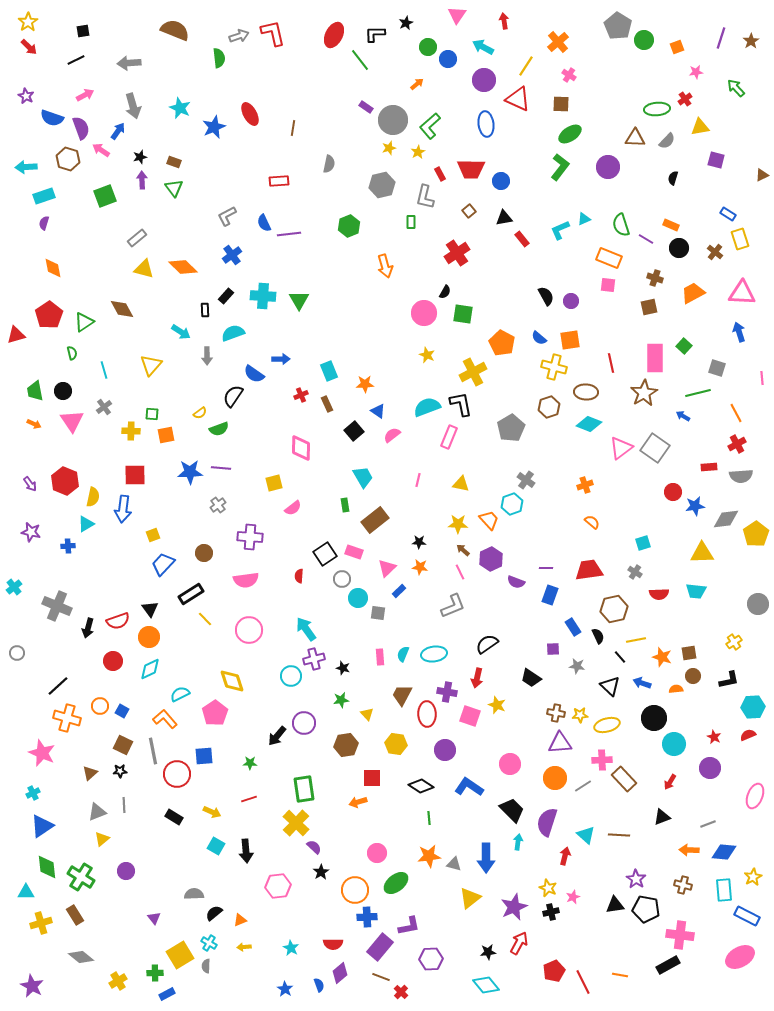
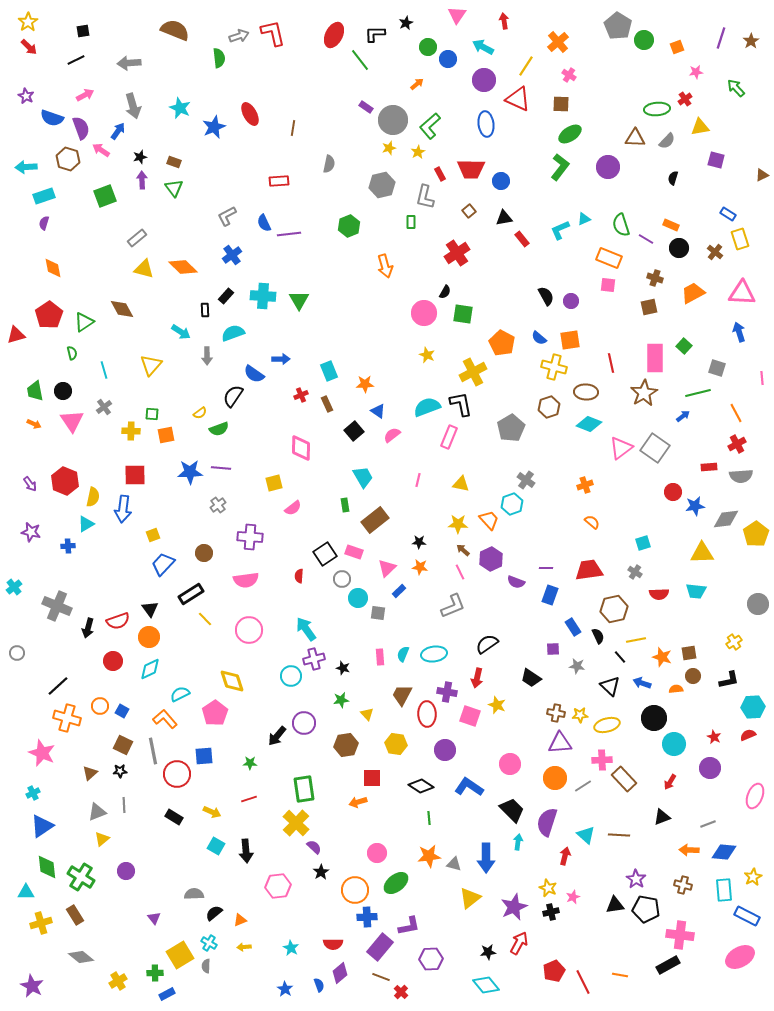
blue arrow at (683, 416): rotated 112 degrees clockwise
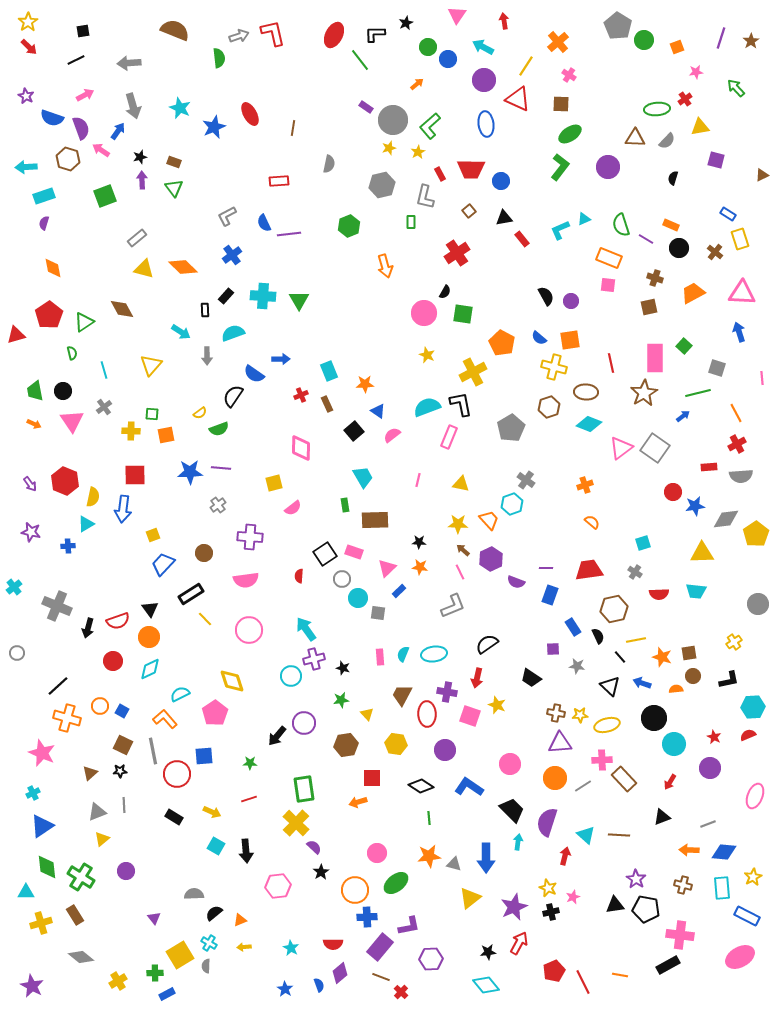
brown rectangle at (375, 520): rotated 36 degrees clockwise
cyan rectangle at (724, 890): moved 2 px left, 2 px up
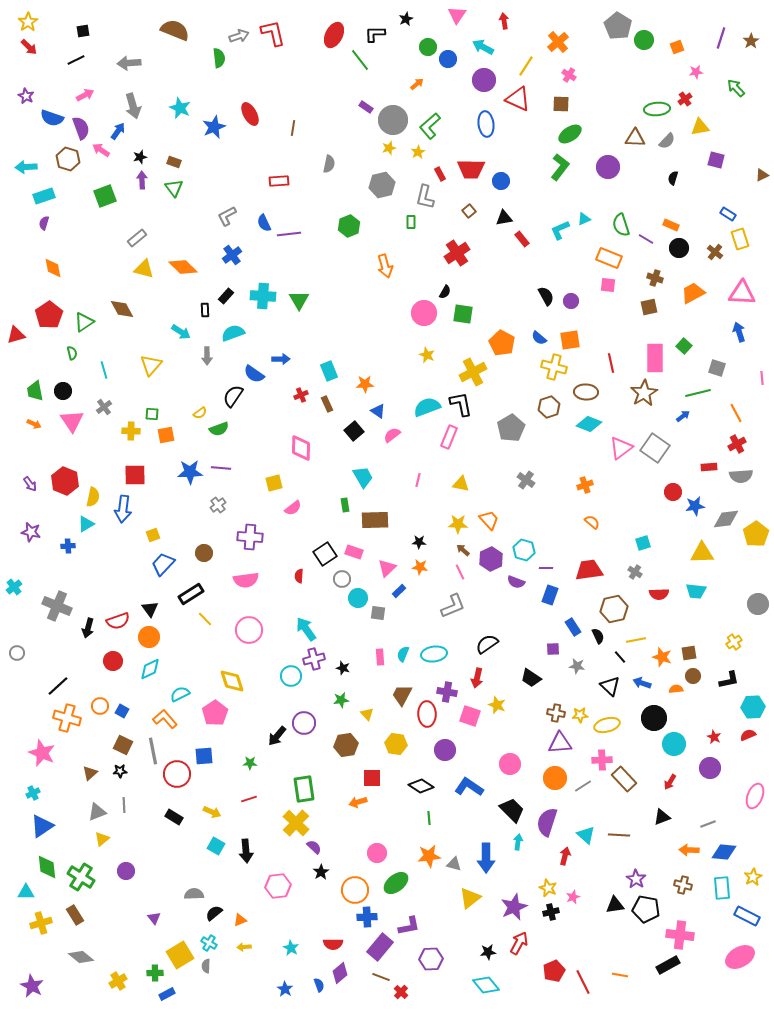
black star at (406, 23): moved 4 px up
cyan hexagon at (512, 504): moved 12 px right, 46 px down; rotated 25 degrees counterclockwise
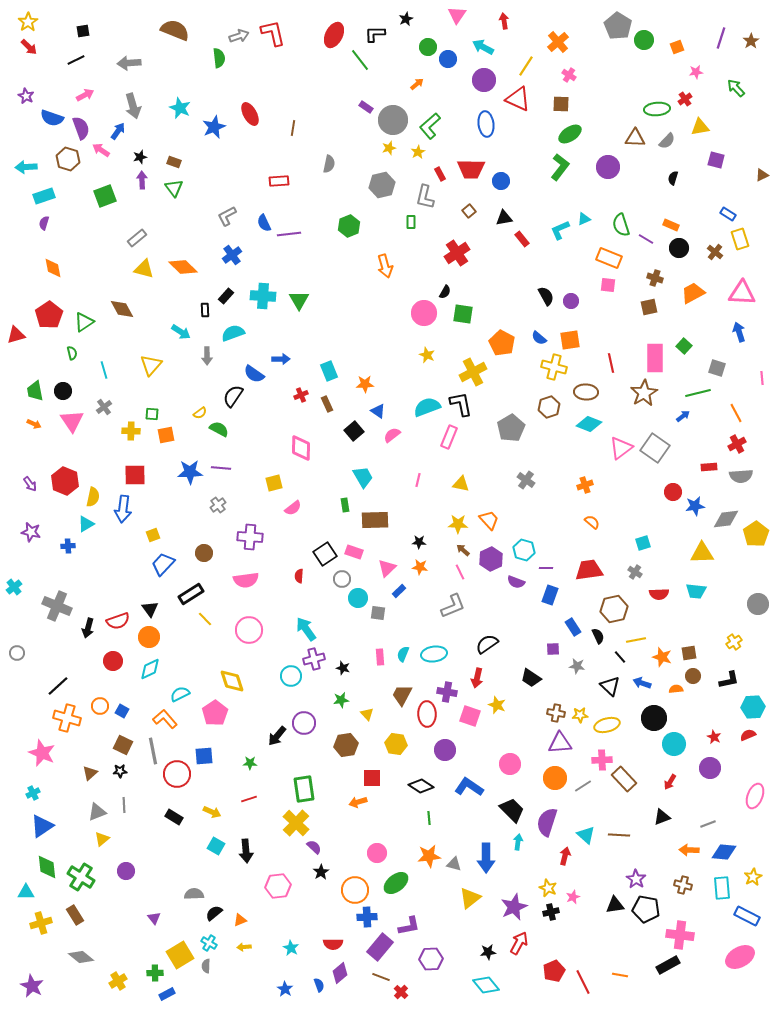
green semicircle at (219, 429): rotated 132 degrees counterclockwise
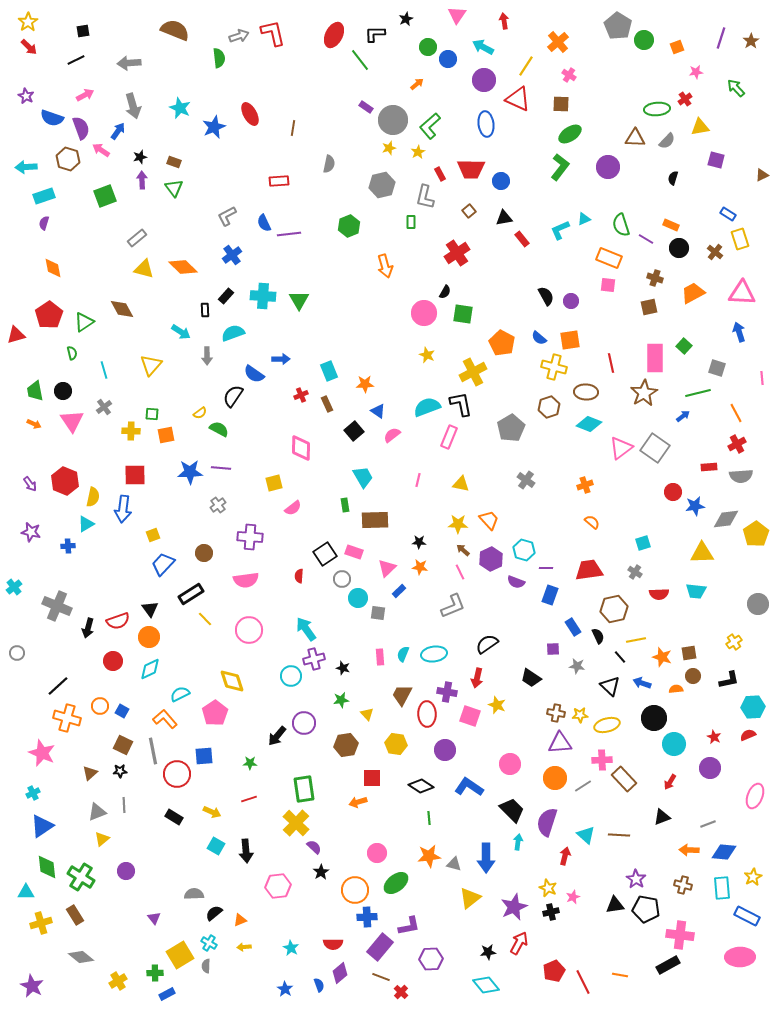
pink ellipse at (740, 957): rotated 28 degrees clockwise
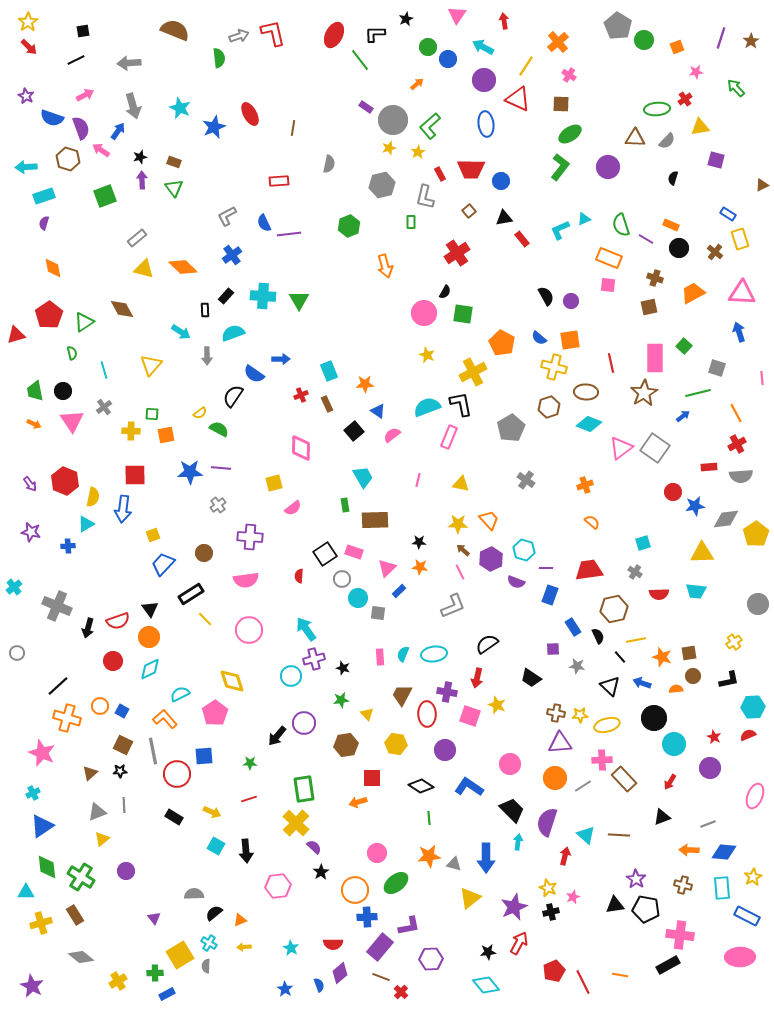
brown triangle at (762, 175): moved 10 px down
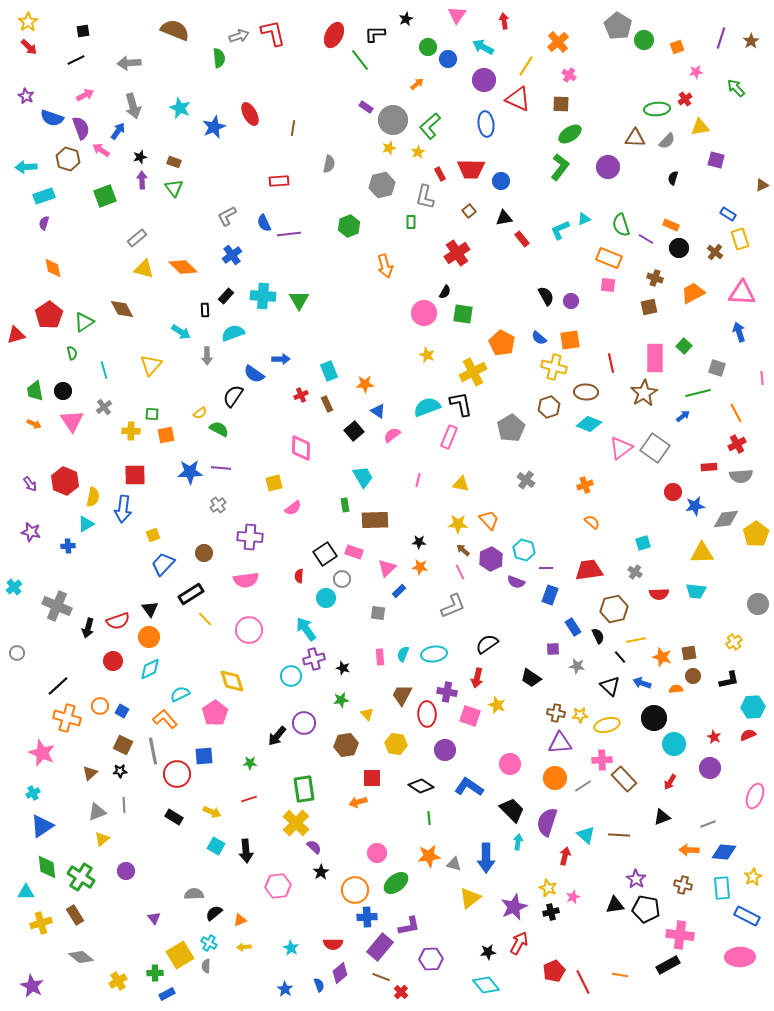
cyan circle at (358, 598): moved 32 px left
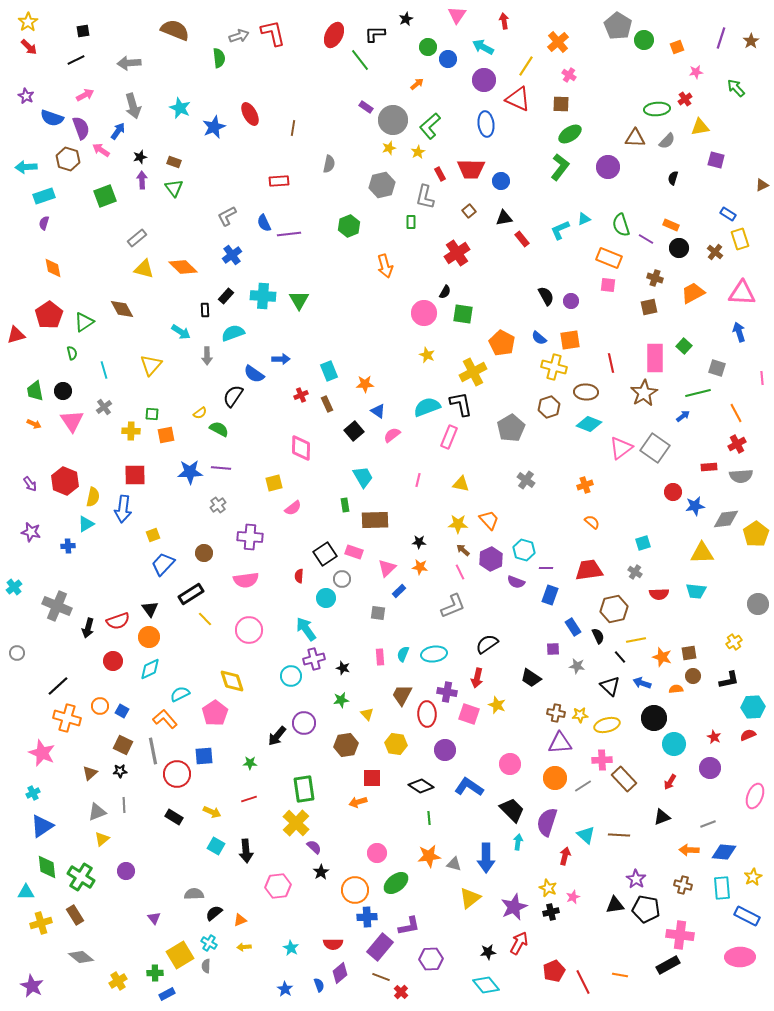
pink square at (470, 716): moved 1 px left, 2 px up
